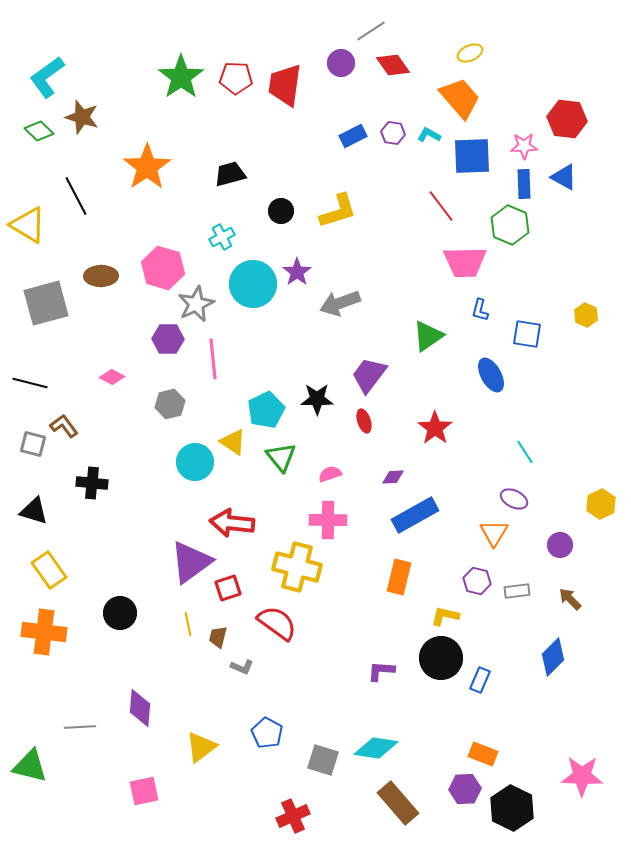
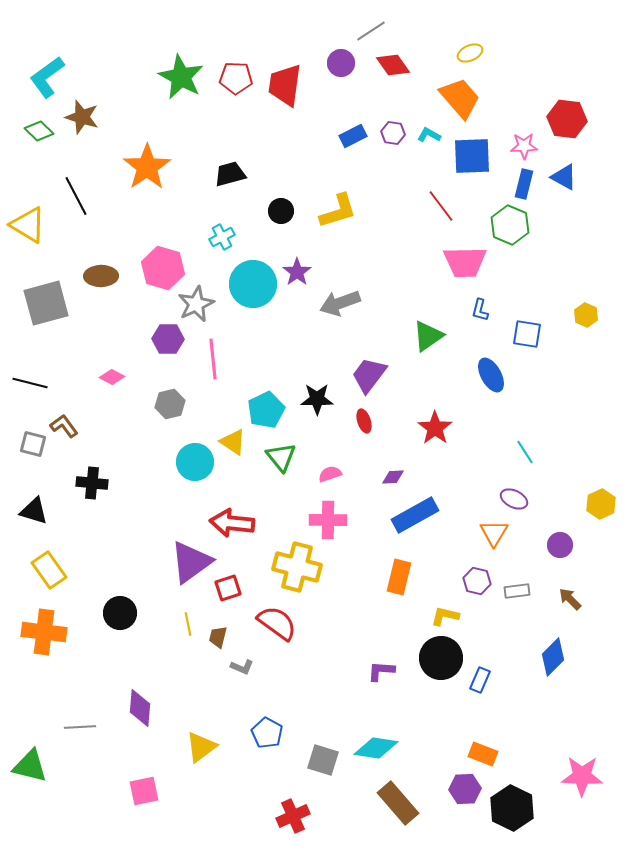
green star at (181, 77): rotated 9 degrees counterclockwise
blue rectangle at (524, 184): rotated 16 degrees clockwise
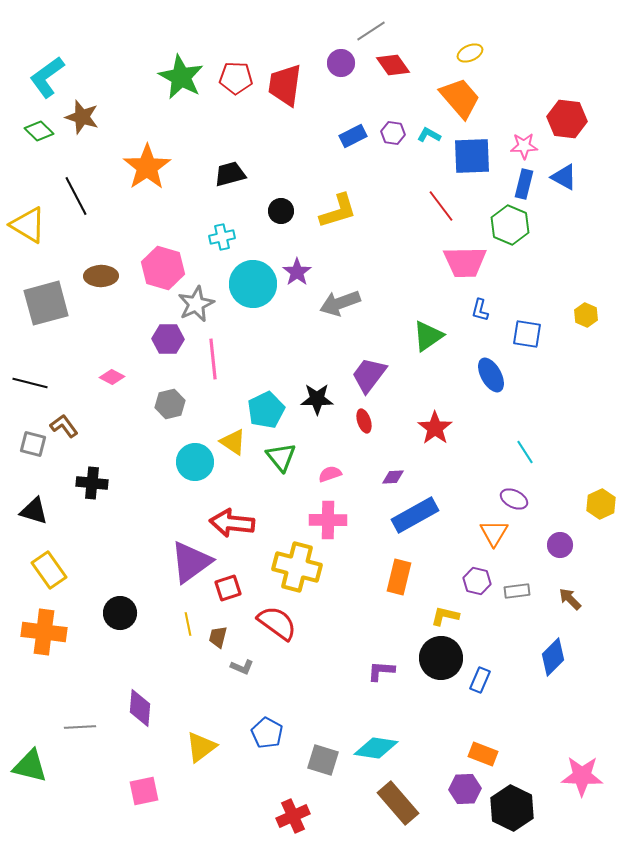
cyan cross at (222, 237): rotated 15 degrees clockwise
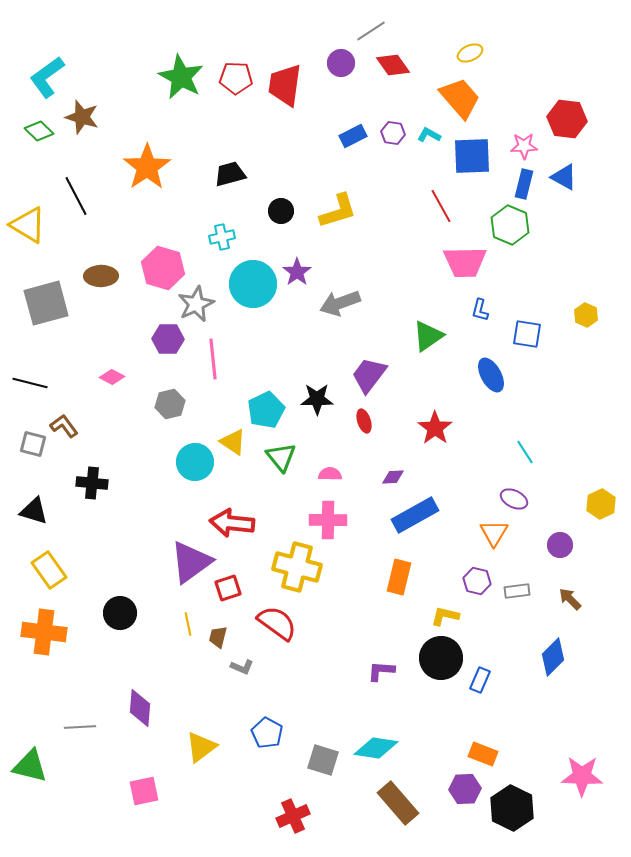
red line at (441, 206): rotated 8 degrees clockwise
pink semicircle at (330, 474): rotated 20 degrees clockwise
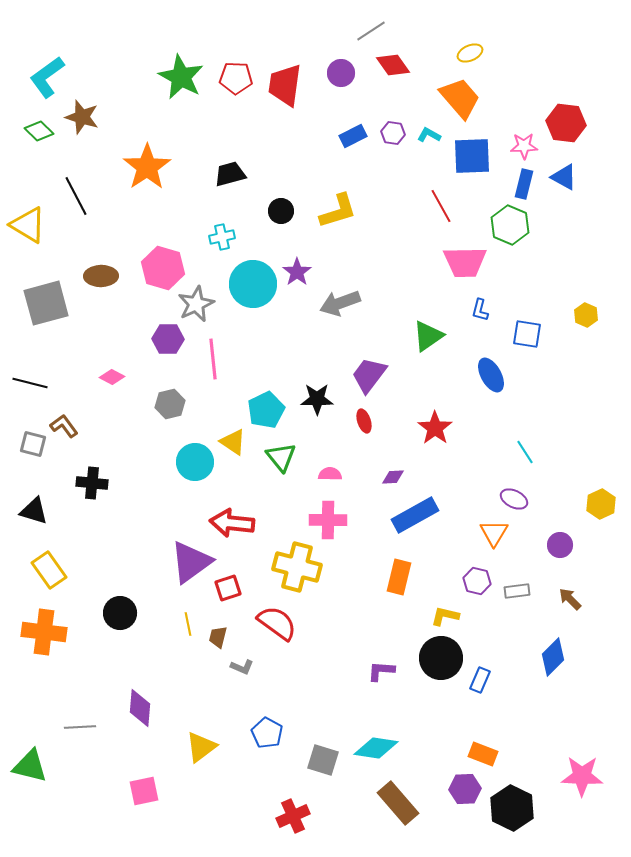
purple circle at (341, 63): moved 10 px down
red hexagon at (567, 119): moved 1 px left, 4 px down
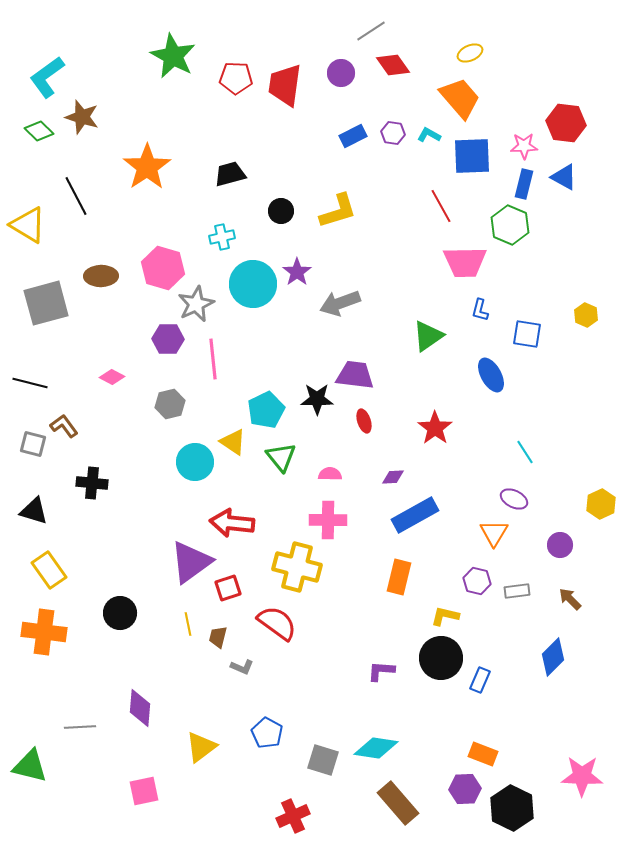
green star at (181, 77): moved 8 px left, 21 px up
purple trapezoid at (369, 375): moved 14 px left; rotated 60 degrees clockwise
